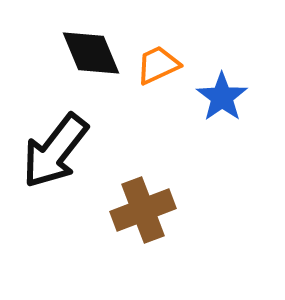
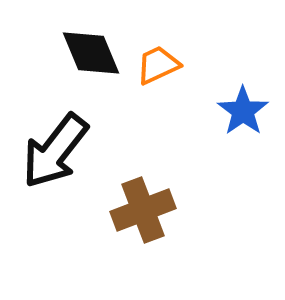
blue star: moved 21 px right, 14 px down
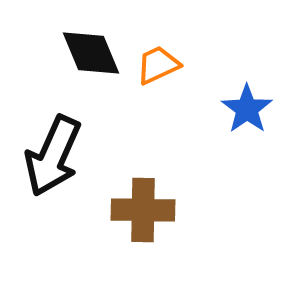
blue star: moved 4 px right, 2 px up
black arrow: moved 2 px left, 5 px down; rotated 14 degrees counterclockwise
brown cross: rotated 22 degrees clockwise
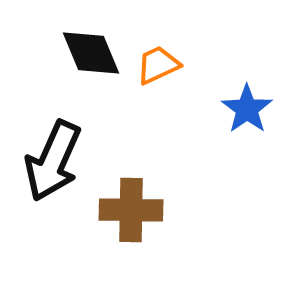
black arrow: moved 5 px down
brown cross: moved 12 px left
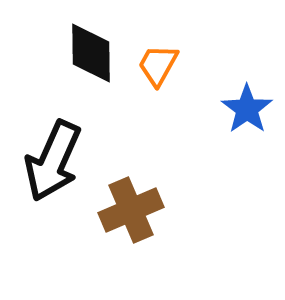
black diamond: rotated 22 degrees clockwise
orange trapezoid: rotated 36 degrees counterclockwise
brown cross: rotated 24 degrees counterclockwise
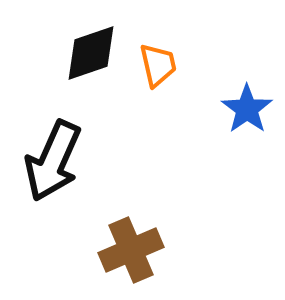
black diamond: rotated 72 degrees clockwise
orange trapezoid: rotated 138 degrees clockwise
brown cross: moved 40 px down
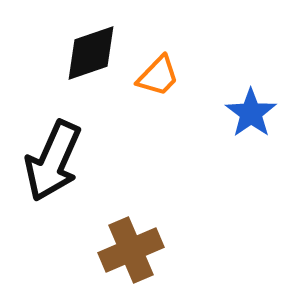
orange trapezoid: moved 11 px down; rotated 57 degrees clockwise
blue star: moved 4 px right, 4 px down
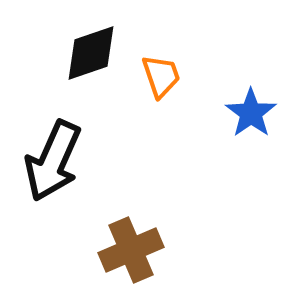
orange trapezoid: moved 3 px right; rotated 63 degrees counterclockwise
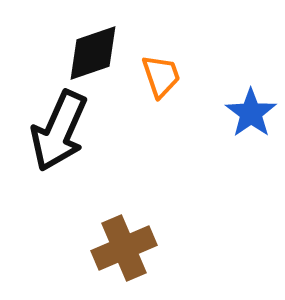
black diamond: moved 2 px right
black arrow: moved 6 px right, 30 px up
brown cross: moved 7 px left, 2 px up
